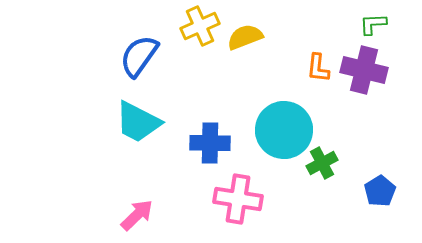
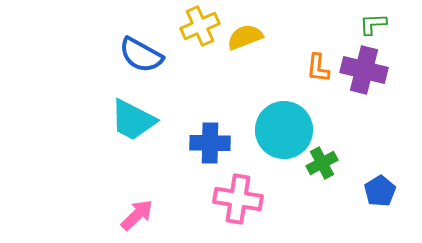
blue semicircle: moved 2 px right, 1 px up; rotated 96 degrees counterclockwise
cyan trapezoid: moved 5 px left, 2 px up
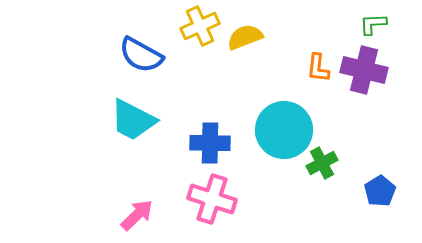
pink cross: moved 26 px left; rotated 9 degrees clockwise
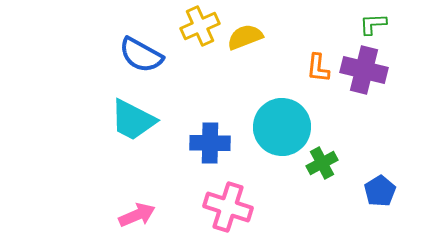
cyan circle: moved 2 px left, 3 px up
pink cross: moved 16 px right, 8 px down
pink arrow: rotated 21 degrees clockwise
